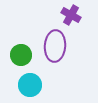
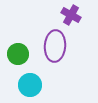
green circle: moved 3 px left, 1 px up
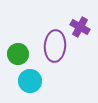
purple cross: moved 9 px right, 12 px down
cyan circle: moved 4 px up
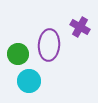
purple ellipse: moved 6 px left, 1 px up
cyan circle: moved 1 px left
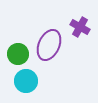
purple ellipse: rotated 20 degrees clockwise
cyan circle: moved 3 px left
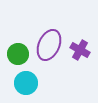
purple cross: moved 23 px down
cyan circle: moved 2 px down
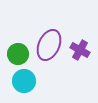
cyan circle: moved 2 px left, 2 px up
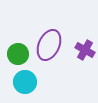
purple cross: moved 5 px right
cyan circle: moved 1 px right, 1 px down
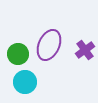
purple cross: rotated 24 degrees clockwise
